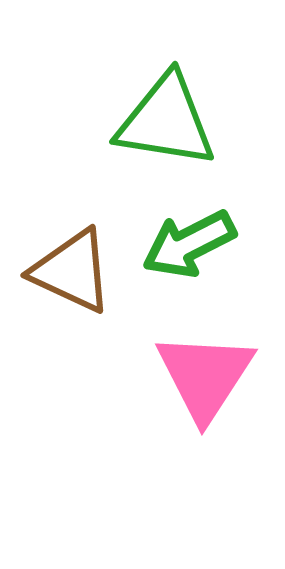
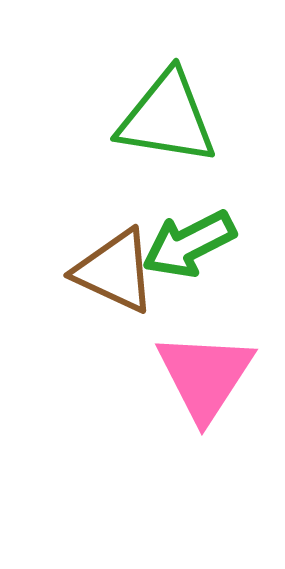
green triangle: moved 1 px right, 3 px up
brown triangle: moved 43 px right
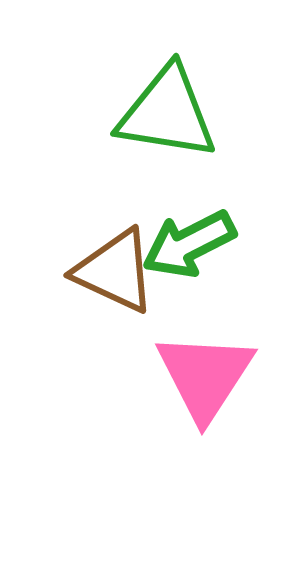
green triangle: moved 5 px up
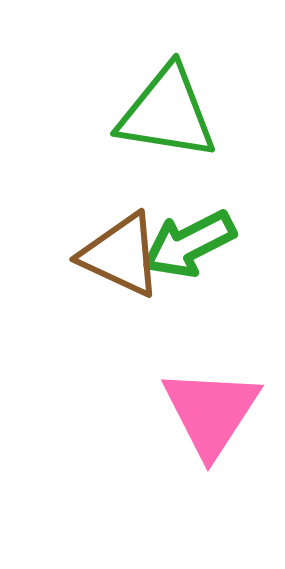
brown triangle: moved 6 px right, 16 px up
pink triangle: moved 6 px right, 36 px down
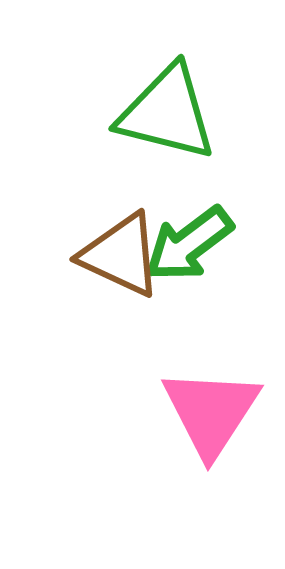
green triangle: rotated 5 degrees clockwise
green arrow: rotated 10 degrees counterclockwise
